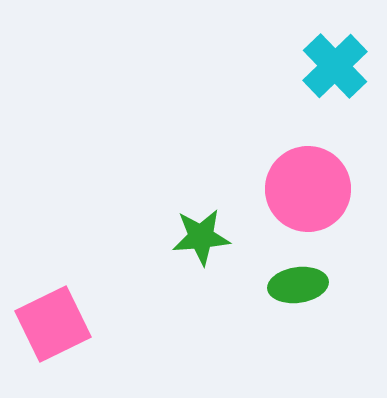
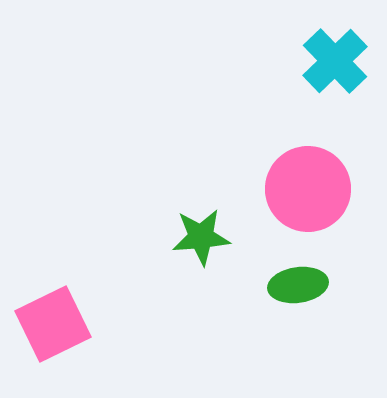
cyan cross: moved 5 px up
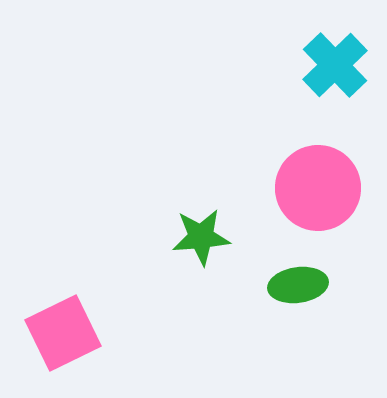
cyan cross: moved 4 px down
pink circle: moved 10 px right, 1 px up
pink square: moved 10 px right, 9 px down
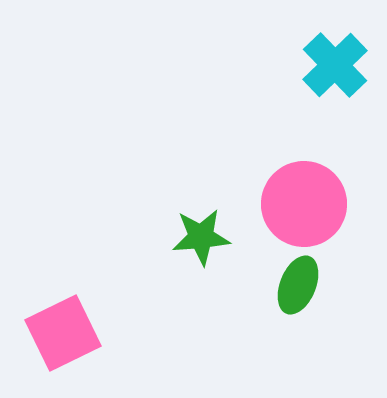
pink circle: moved 14 px left, 16 px down
green ellipse: rotated 60 degrees counterclockwise
